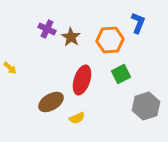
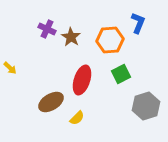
yellow semicircle: rotated 21 degrees counterclockwise
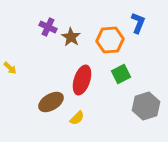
purple cross: moved 1 px right, 2 px up
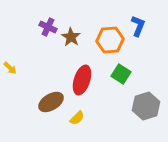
blue L-shape: moved 3 px down
green square: rotated 30 degrees counterclockwise
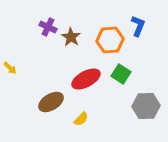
red ellipse: moved 4 px right, 1 px up; rotated 44 degrees clockwise
gray hexagon: rotated 16 degrees clockwise
yellow semicircle: moved 4 px right, 1 px down
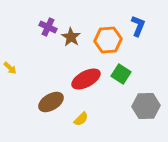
orange hexagon: moved 2 px left
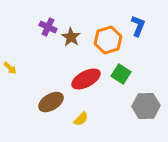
orange hexagon: rotated 12 degrees counterclockwise
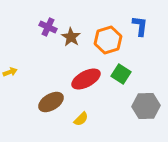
blue L-shape: moved 2 px right; rotated 15 degrees counterclockwise
yellow arrow: moved 4 px down; rotated 64 degrees counterclockwise
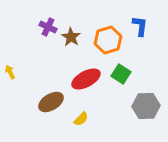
yellow arrow: rotated 96 degrees counterclockwise
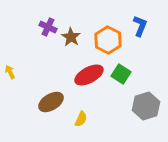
blue L-shape: rotated 15 degrees clockwise
orange hexagon: rotated 16 degrees counterclockwise
red ellipse: moved 3 px right, 4 px up
gray hexagon: rotated 16 degrees counterclockwise
yellow semicircle: rotated 21 degrees counterclockwise
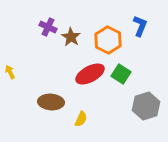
red ellipse: moved 1 px right, 1 px up
brown ellipse: rotated 35 degrees clockwise
